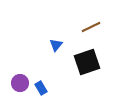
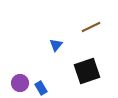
black square: moved 9 px down
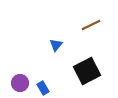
brown line: moved 2 px up
black square: rotated 8 degrees counterclockwise
blue rectangle: moved 2 px right
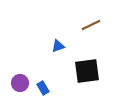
blue triangle: moved 2 px right, 1 px down; rotated 32 degrees clockwise
black square: rotated 20 degrees clockwise
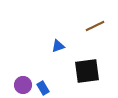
brown line: moved 4 px right, 1 px down
purple circle: moved 3 px right, 2 px down
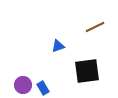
brown line: moved 1 px down
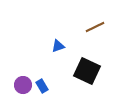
black square: rotated 32 degrees clockwise
blue rectangle: moved 1 px left, 2 px up
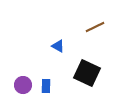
blue triangle: rotated 48 degrees clockwise
black square: moved 2 px down
blue rectangle: moved 4 px right; rotated 32 degrees clockwise
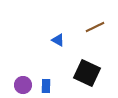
blue triangle: moved 6 px up
